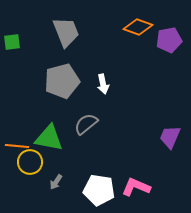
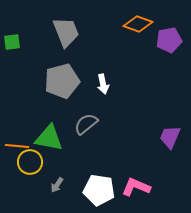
orange diamond: moved 3 px up
gray arrow: moved 1 px right, 3 px down
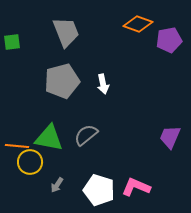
gray semicircle: moved 11 px down
white pentagon: rotated 8 degrees clockwise
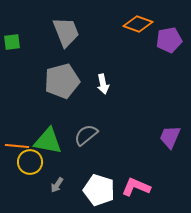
green triangle: moved 1 px left, 3 px down
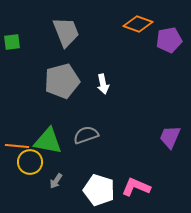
gray semicircle: rotated 20 degrees clockwise
gray arrow: moved 1 px left, 4 px up
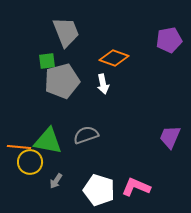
orange diamond: moved 24 px left, 34 px down
green square: moved 35 px right, 19 px down
orange line: moved 2 px right, 1 px down
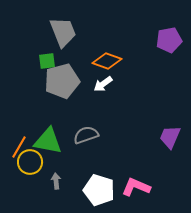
gray trapezoid: moved 3 px left
orange diamond: moved 7 px left, 3 px down
white arrow: rotated 66 degrees clockwise
orange line: rotated 65 degrees counterclockwise
gray arrow: rotated 140 degrees clockwise
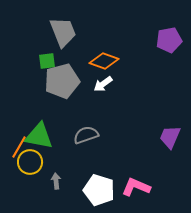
orange diamond: moved 3 px left
green triangle: moved 9 px left, 5 px up
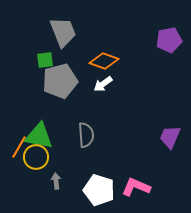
green square: moved 2 px left, 1 px up
gray pentagon: moved 2 px left
gray semicircle: rotated 105 degrees clockwise
yellow circle: moved 6 px right, 5 px up
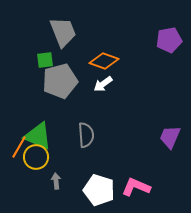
green triangle: moved 1 px left; rotated 12 degrees clockwise
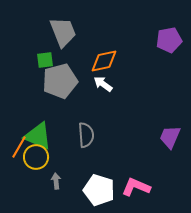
orange diamond: rotated 32 degrees counterclockwise
white arrow: rotated 72 degrees clockwise
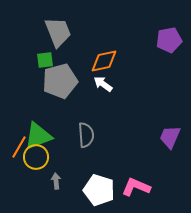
gray trapezoid: moved 5 px left
green triangle: rotated 44 degrees counterclockwise
